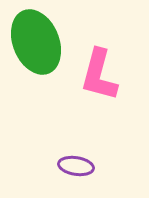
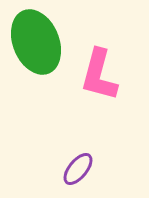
purple ellipse: moved 2 px right, 3 px down; rotated 60 degrees counterclockwise
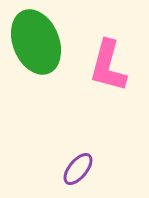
pink L-shape: moved 9 px right, 9 px up
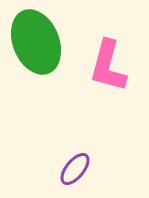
purple ellipse: moved 3 px left
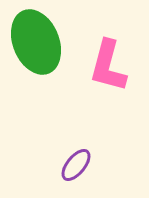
purple ellipse: moved 1 px right, 4 px up
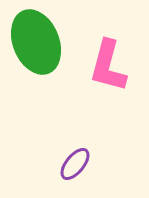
purple ellipse: moved 1 px left, 1 px up
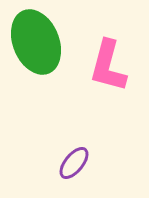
purple ellipse: moved 1 px left, 1 px up
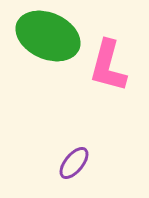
green ellipse: moved 12 px right, 6 px up; rotated 44 degrees counterclockwise
